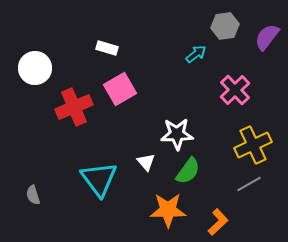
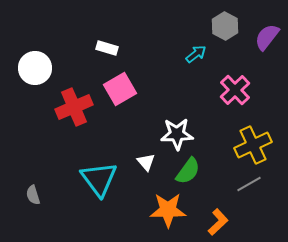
gray hexagon: rotated 24 degrees counterclockwise
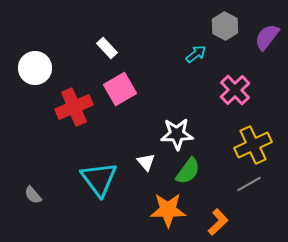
white rectangle: rotated 30 degrees clockwise
gray semicircle: rotated 24 degrees counterclockwise
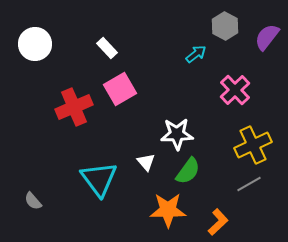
white circle: moved 24 px up
gray semicircle: moved 6 px down
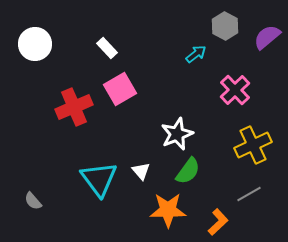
purple semicircle: rotated 12 degrees clockwise
white star: rotated 20 degrees counterclockwise
white triangle: moved 5 px left, 9 px down
gray line: moved 10 px down
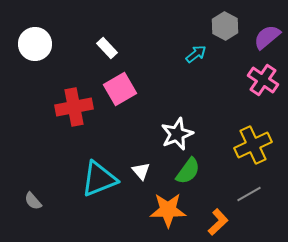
pink cross: moved 28 px right, 10 px up; rotated 12 degrees counterclockwise
red cross: rotated 12 degrees clockwise
cyan triangle: rotated 45 degrees clockwise
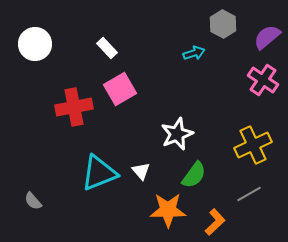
gray hexagon: moved 2 px left, 2 px up
cyan arrow: moved 2 px left, 1 px up; rotated 20 degrees clockwise
green semicircle: moved 6 px right, 4 px down
cyan triangle: moved 6 px up
orange L-shape: moved 3 px left
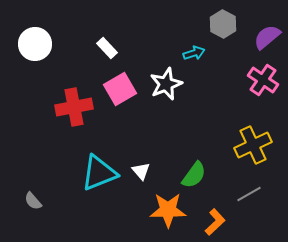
white star: moved 11 px left, 50 px up
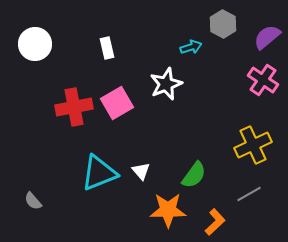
white rectangle: rotated 30 degrees clockwise
cyan arrow: moved 3 px left, 6 px up
pink square: moved 3 px left, 14 px down
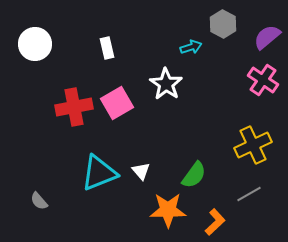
white star: rotated 16 degrees counterclockwise
gray semicircle: moved 6 px right
